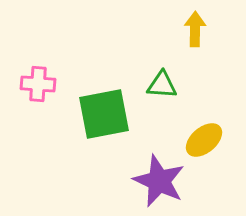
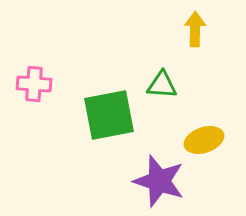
pink cross: moved 4 px left
green square: moved 5 px right, 1 px down
yellow ellipse: rotated 21 degrees clockwise
purple star: rotated 6 degrees counterclockwise
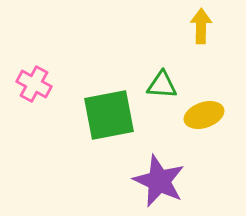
yellow arrow: moved 6 px right, 3 px up
pink cross: rotated 24 degrees clockwise
yellow ellipse: moved 25 px up
purple star: rotated 6 degrees clockwise
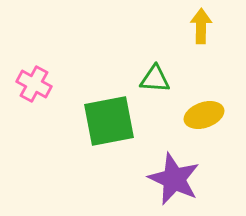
green triangle: moved 7 px left, 6 px up
green square: moved 6 px down
purple star: moved 15 px right, 2 px up
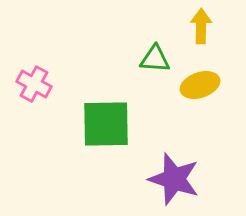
green triangle: moved 20 px up
yellow ellipse: moved 4 px left, 30 px up
green square: moved 3 px left, 3 px down; rotated 10 degrees clockwise
purple star: rotated 6 degrees counterclockwise
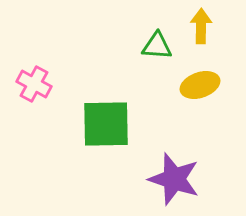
green triangle: moved 2 px right, 13 px up
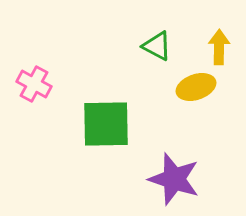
yellow arrow: moved 18 px right, 21 px down
green triangle: rotated 24 degrees clockwise
yellow ellipse: moved 4 px left, 2 px down
